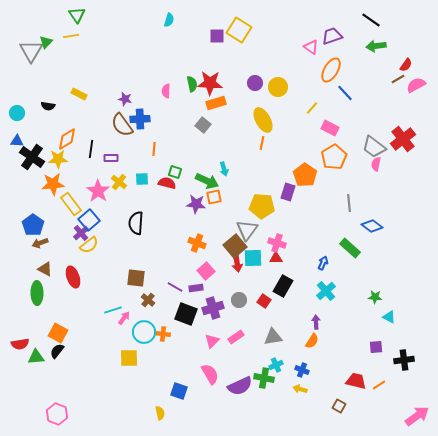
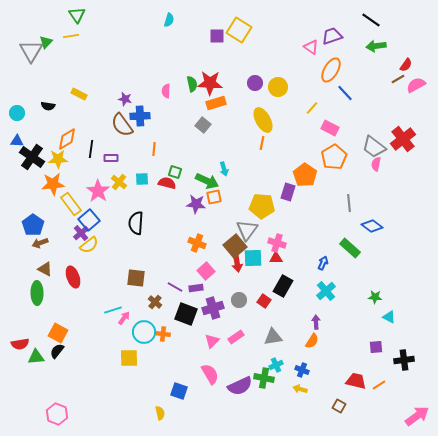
blue cross at (140, 119): moved 3 px up
brown cross at (148, 300): moved 7 px right, 2 px down
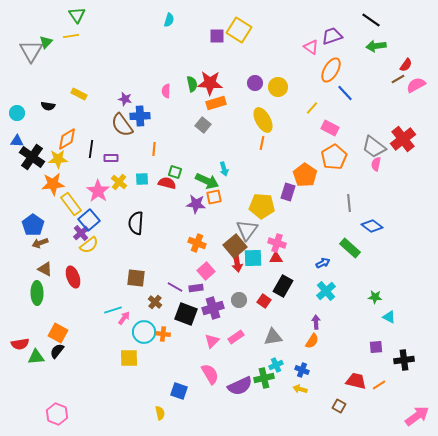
blue arrow at (323, 263): rotated 40 degrees clockwise
green cross at (264, 378): rotated 24 degrees counterclockwise
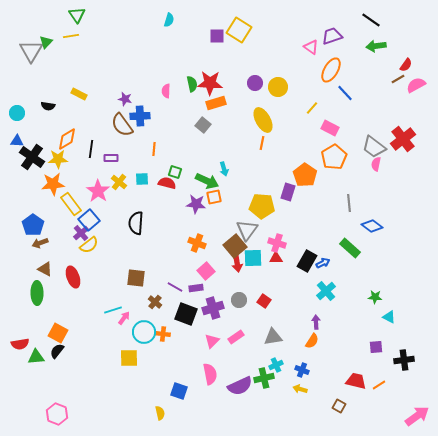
black rectangle at (283, 286): moved 24 px right, 25 px up
pink semicircle at (210, 374): rotated 20 degrees clockwise
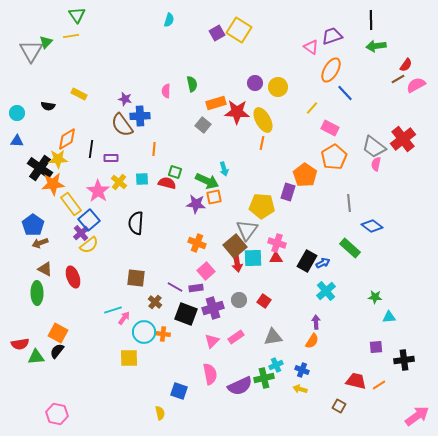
black line at (371, 20): rotated 54 degrees clockwise
purple square at (217, 36): moved 3 px up; rotated 28 degrees counterclockwise
red star at (210, 83): moved 27 px right, 29 px down
black cross at (32, 157): moved 8 px right, 11 px down
cyan triangle at (389, 317): rotated 32 degrees counterclockwise
pink hexagon at (57, 414): rotated 10 degrees counterclockwise
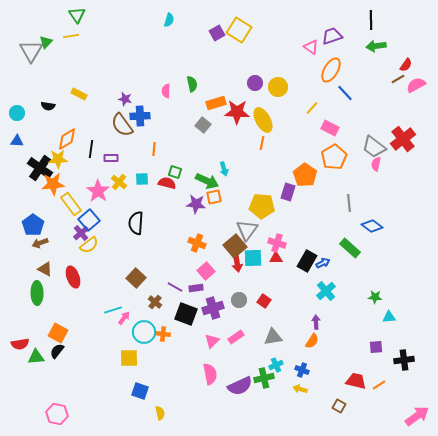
brown square at (136, 278): rotated 36 degrees clockwise
blue square at (179, 391): moved 39 px left
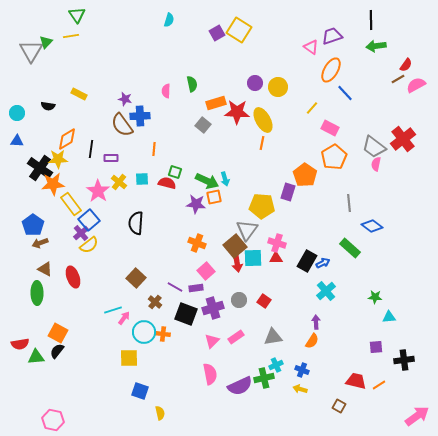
cyan arrow at (224, 169): moved 1 px right, 10 px down
pink hexagon at (57, 414): moved 4 px left, 6 px down
